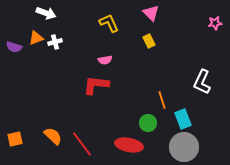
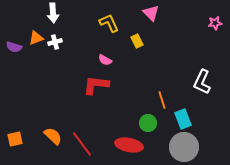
white arrow: moved 7 px right; rotated 66 degrees clockwise
yellow rectangle: moved 12 px left
pink semicircle: rotated 40 degrees clockwise
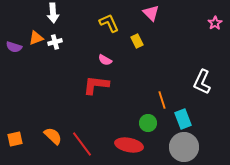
pink star: rotated 24 degrees counterclockwise
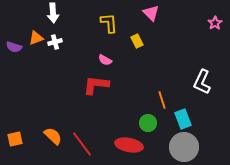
yellow L-shape: rotated 20 degrees clockwise
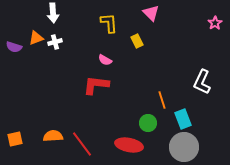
orange semicircle: rotated 48 degrees counterclockwise
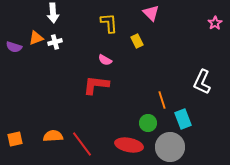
gray circle: moved 14 px left
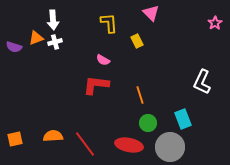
white arrow: moved 7 px down
pink semicircle: moved 2 px left
orange line: moved 22 px left, 5 px up
red line: moved 3 px right
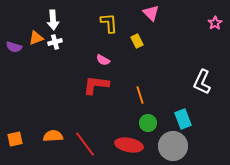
gray circle: moved 3 px right, 1 px up
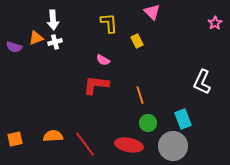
pink triangle: moved 1 px right, 1 px up
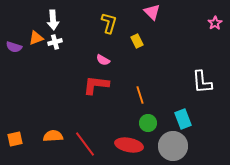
yellow L-shape: rotated 20 degrees clockwise
white L-shape: rotated 30 degrees counterclockwise
